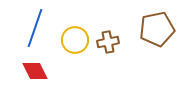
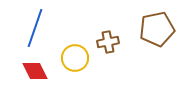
yellow circle: moved 18 px down
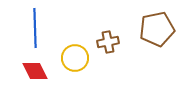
blue line: rotated 21 degrees counterclockwise
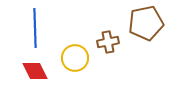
brown pentagon: moved 11 px left, 6 px up
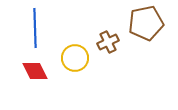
brown cross: rotated 15 degrees counterclockwise
